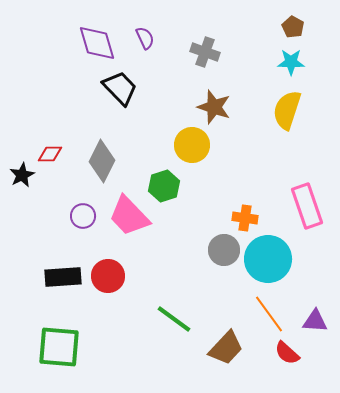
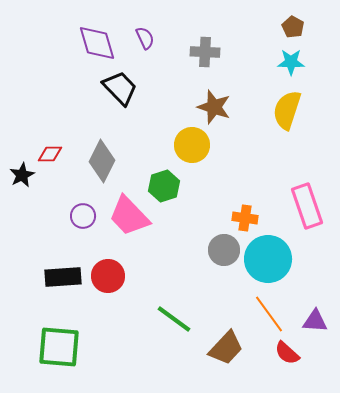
gray cross: rotated 16 degrees counterclockwise
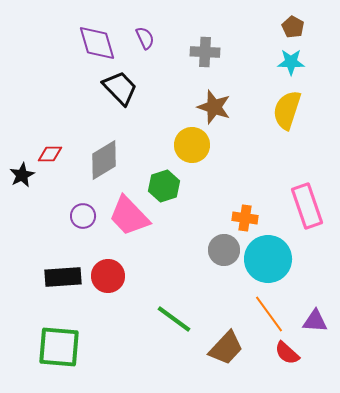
gray diamond: moved 2 px right, 1 px up; rotated 33 degrees clockwise
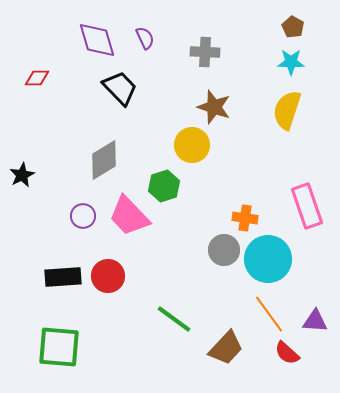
purple diamond: moved 3 px up
red diamond: moved 13 px left, 76 px up
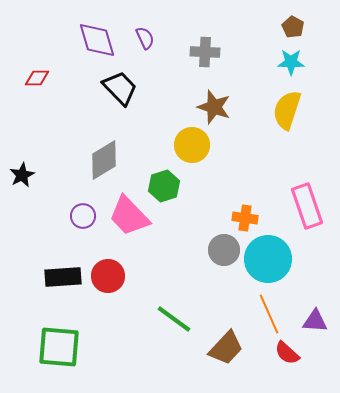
orange line: rotated 12 degrees clockwise
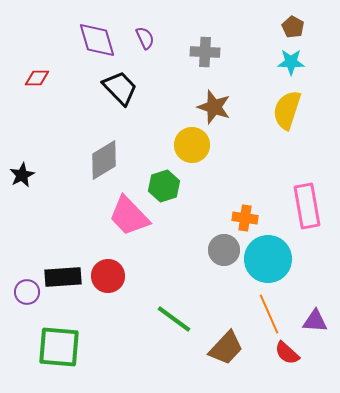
pink rectangle: rotated 9 degrees clockwise
purple circle: moved 56 px left, 76 px down
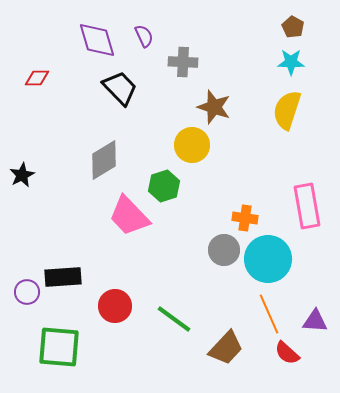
purple semicircle: moved 1 px left, 2 px up
gray cross: moved 22 px left, 10 px down
red circle: moved 7 px right, 30 px down
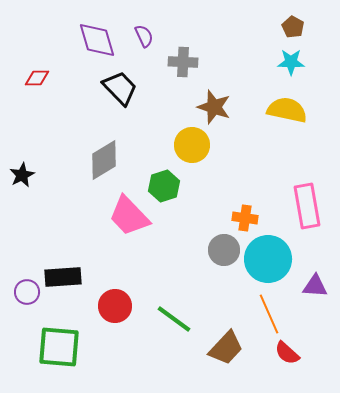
yellow semicircle: rotated 84 degrees clockwise
purple triangle: moved 35 px up
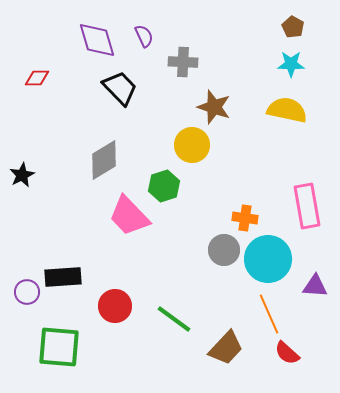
cyan star: moved 2 px down
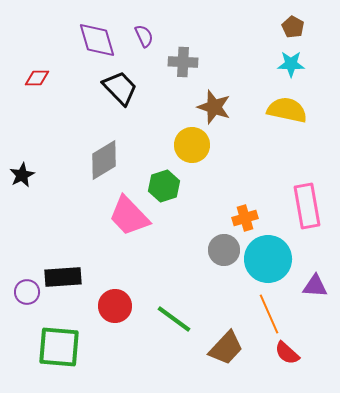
orange cross: rotated 25 degrees counterclockwise
